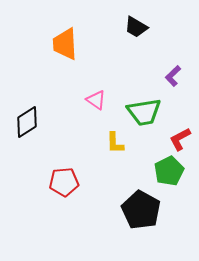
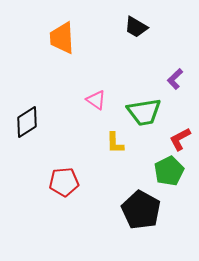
orange trapezoid: moved 3 px left, 6 px up
purple L-shape: moved 2 px right, 3 px down
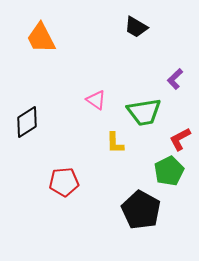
orange trapezoid: moved 21 px left; rotated 24 degrees counterclockwise
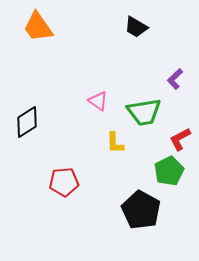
orange trapezoid: moved 3 px left, 11 px up; rotated 8 degrees counterclockwise
pink triangle: moved 2 px right, 1 px down
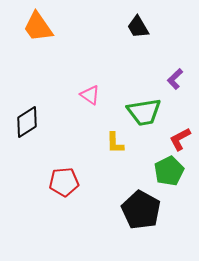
black trapezoid: moved 2 px right; rotated 30 degrees clockwise
pink triangle: moved 8 px left, 6 px up
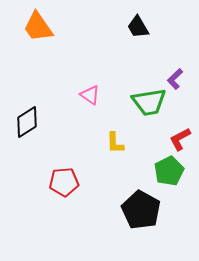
green trapezoid: moved 5 px right, 10 px up
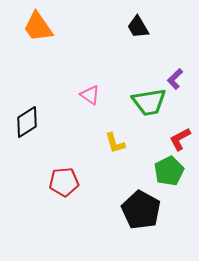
yellow L-shape: rotated 15 degrees counterclockwise
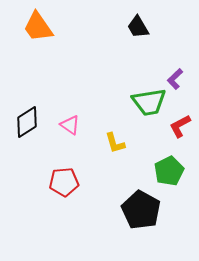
pink triangle: moved 20 px left, 30 px down
red L-shape: moved 13 px up
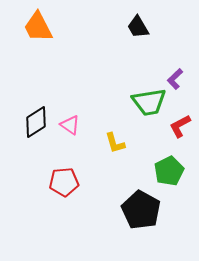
orange trapezoid: rotated 8 degrees clockwise
black diamond: moved 9 px right
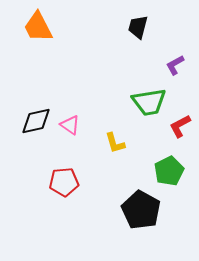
black trapezoid: rotated 45 degrees clockwise
purple L-shape: moved 14 px up; rotated 15 degrees clockwise
black diamond: moved 1 px up; rotated 20 degrees clockwise
